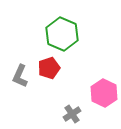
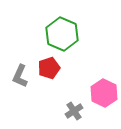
gray cross: moved 2 px right, 3 px up
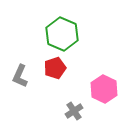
red pentagon: moved 6 px right
pink hexagon: moved 4 px up
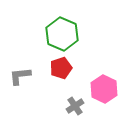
red pentagon: moved 6 px right
gray L-shape: rotated 60 degrees clockwise
gray cross: moved 1 px right, 5 px up
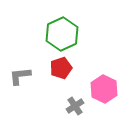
green hexagon: rotated 12 degrees clockwise
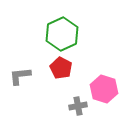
red pentagon: rotated 25 degrees counterclockwise
pink hexagon: rotated 8 degrees counterclockwise
gray cross: moved 3 px right; rotated 24 degrees clockwise
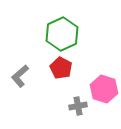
gray L-shape: rotated 35 degrees counterclockwise
